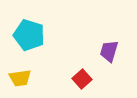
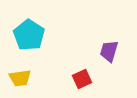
cyan pentagon: rotated 16 degrees clockwise
red square: rotated 18 degrees clockwise
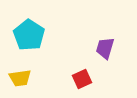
purple trapezoid: moved 4 px left, 3 px up
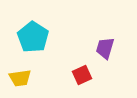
cyan pentagon: moved 4 px right, 2 px down
red square: moved 4 px up
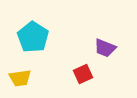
purple trapezoid: rotated 85 degrees counterclockwise
red square: moved 1 px right, 1 px up
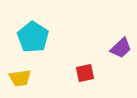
purple trapezoid: moved 16 px right; rotated 65 degrees counterclockwise
red square: moved 2 px right, 1 px up; rotated 12 degrees clockwise
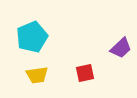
cyan pentagon: moved 1 px left; rotated 16 degrees clockwise
yellow trapezoid: moved 17 px right, 3 px up
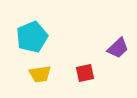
purple trapezoid: moved 3 px left
yellow trapezoid: moved 3 px right, 1 px up
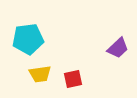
cyan pentagon: moved 4 px left, 2 px down; rotated 16 degrees clockwise
red square: moved 12 px left, 6 px down
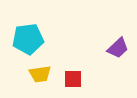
red square: rotated 12 degrees clockwise
